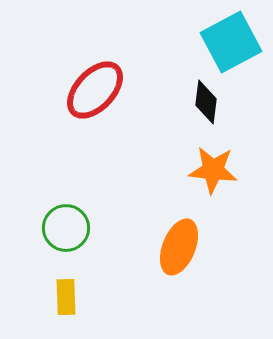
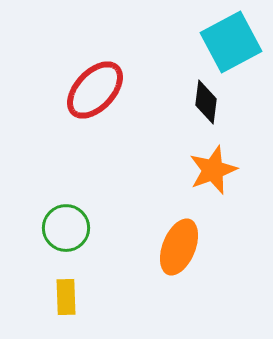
orange star: rotated 27 degrees counterclockwise
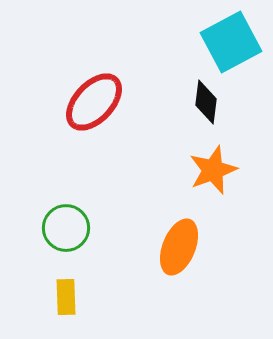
red ellipse: moved 1 px left, 12 px down
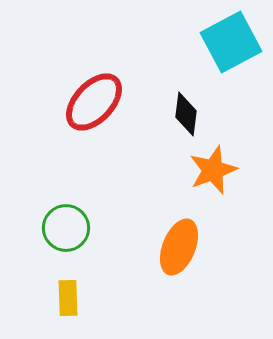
black diamond: moved 20 px left, 12 px down
yellow rectangle: moved 2 px right, 1 px down
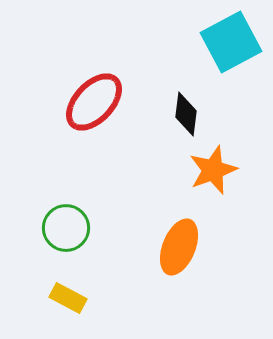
yellow rectangle: rotated 60 degrees counterclockwise
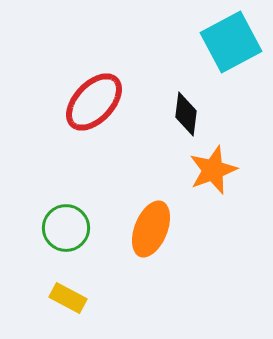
orange ellipse: moved 28 px left, 18 px up
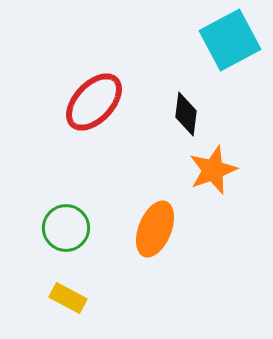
cyan square: moved 1 px left, 2 px up
orange ellipse: moved 4 px right
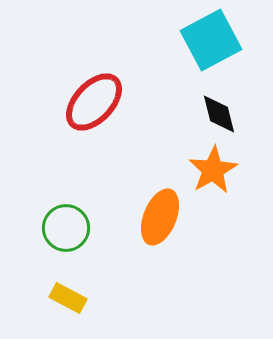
cyan square: moved 19 px left
black diamond: moved 33 px right; rotated 21 degrees counterclockwise
orange star: rotated 9 degrees counterclockwise
orange ellipse: moved 5 px right, 12 px up
